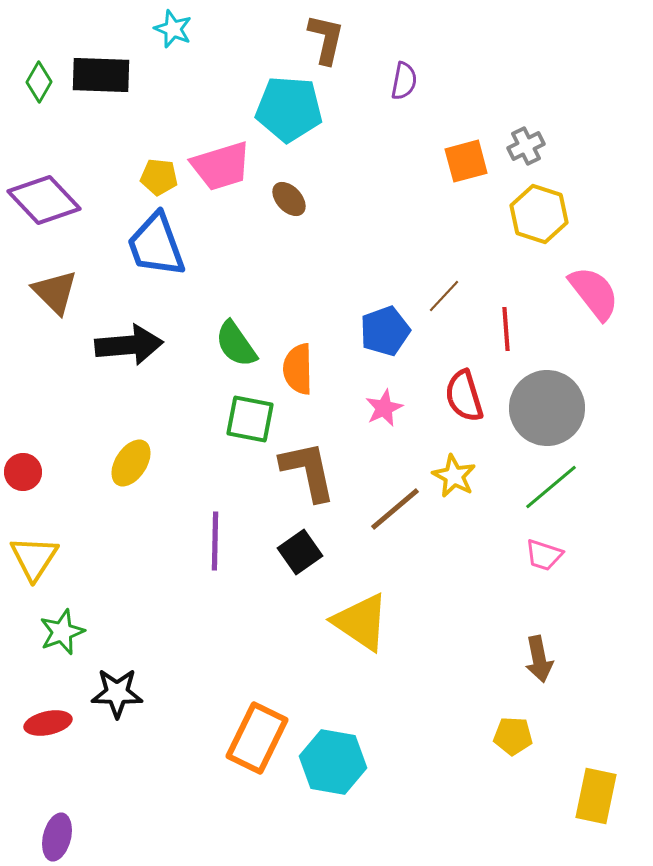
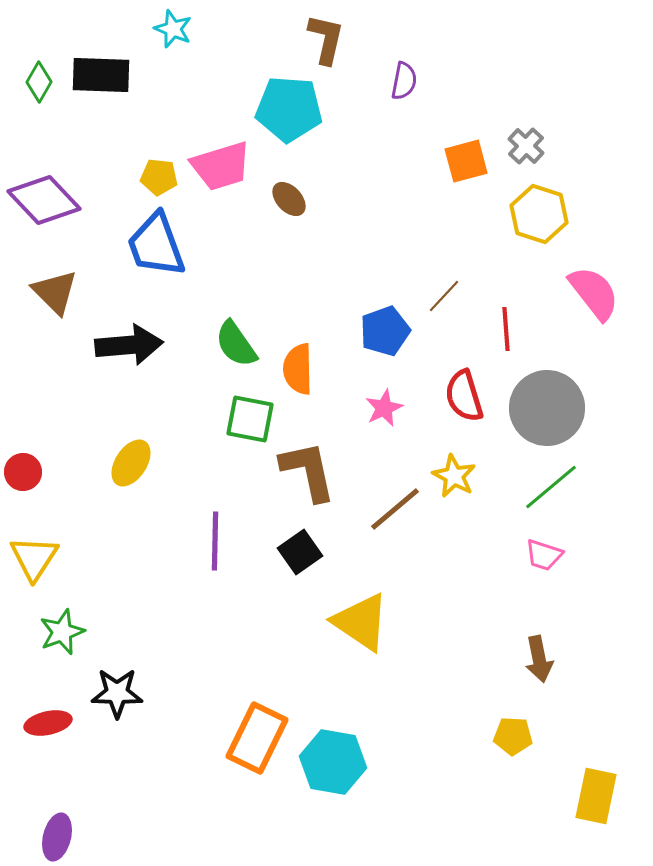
gray cross at (526, 146): rotated 21 degrees counterclockwise
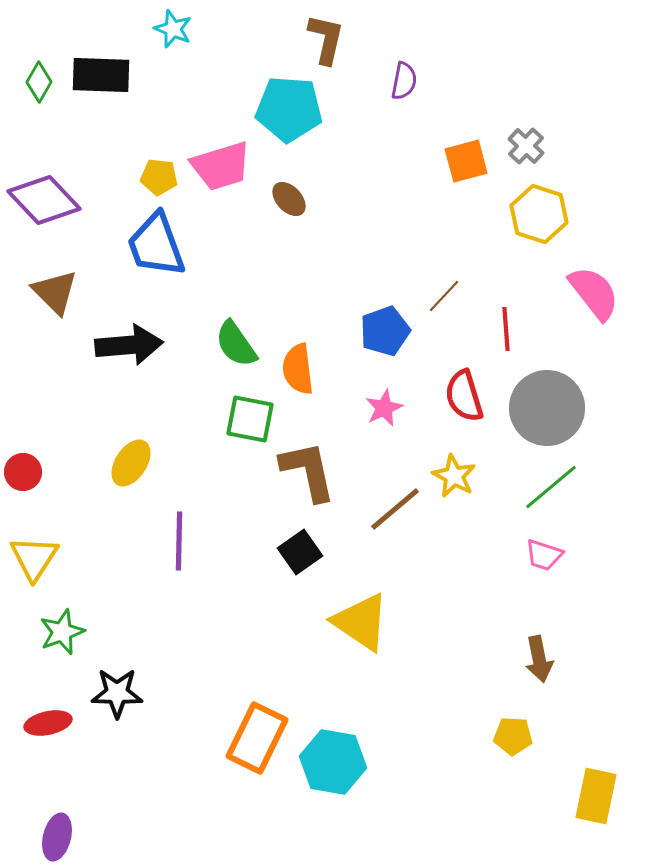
orange semicircle at (298, 369): rotated 6 degrees counterclockwise
purple line at (215, 541): moved 36 px left
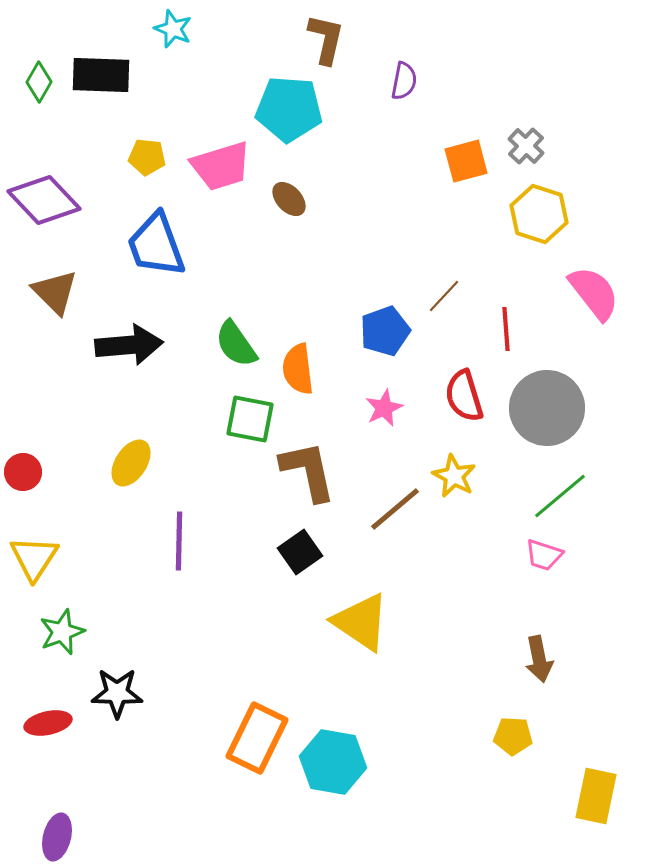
yellow pentagon at (159, 177): moved 12 px left, 20 px up
green line at (551, 487): moved 9 px right, 9 px down
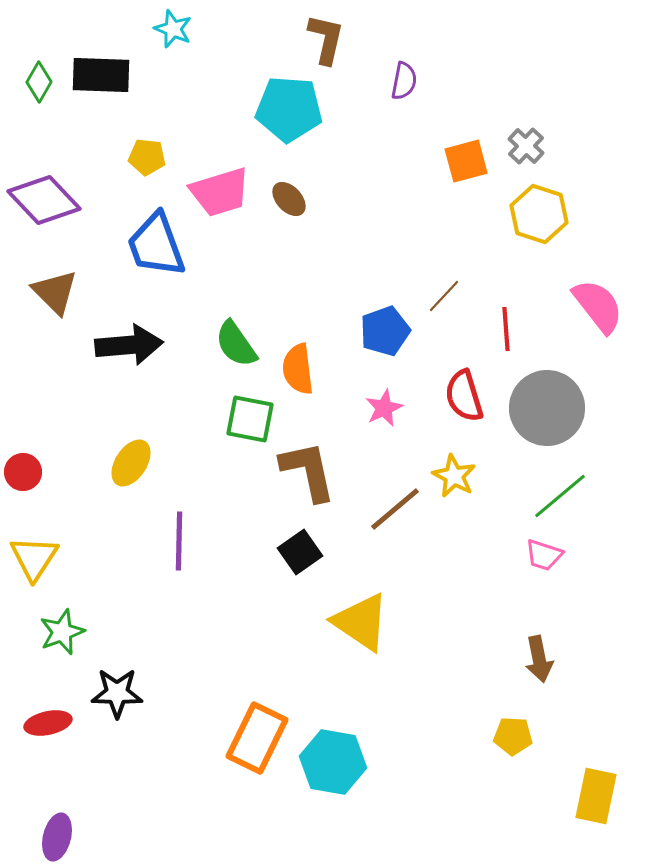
pink trapezoid at (221, 166): moved 1 px left, 26 px down
pink semicircle at (594, 293): moved 4 px right, 13 px down
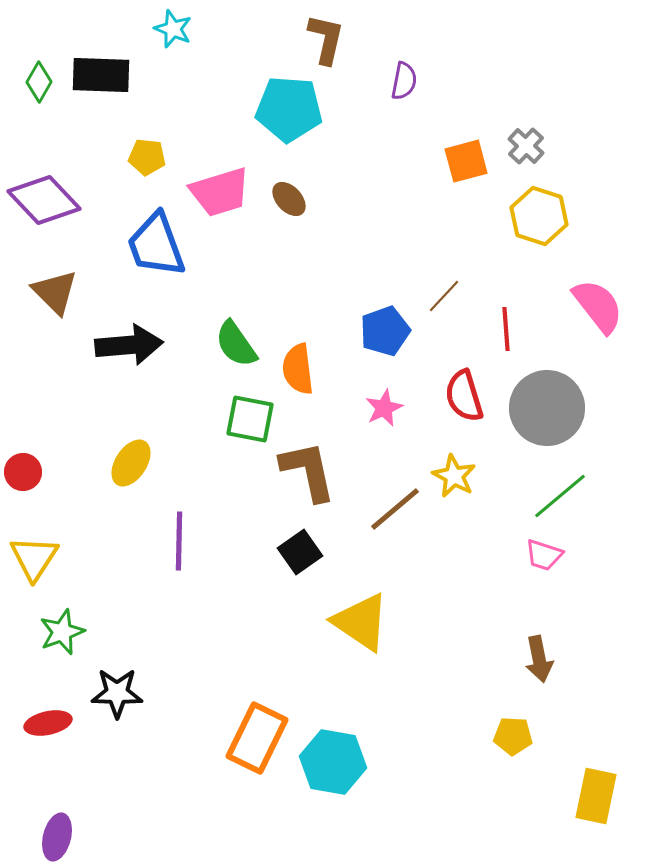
yellow hexagon at (539, 214): moved 2 px down
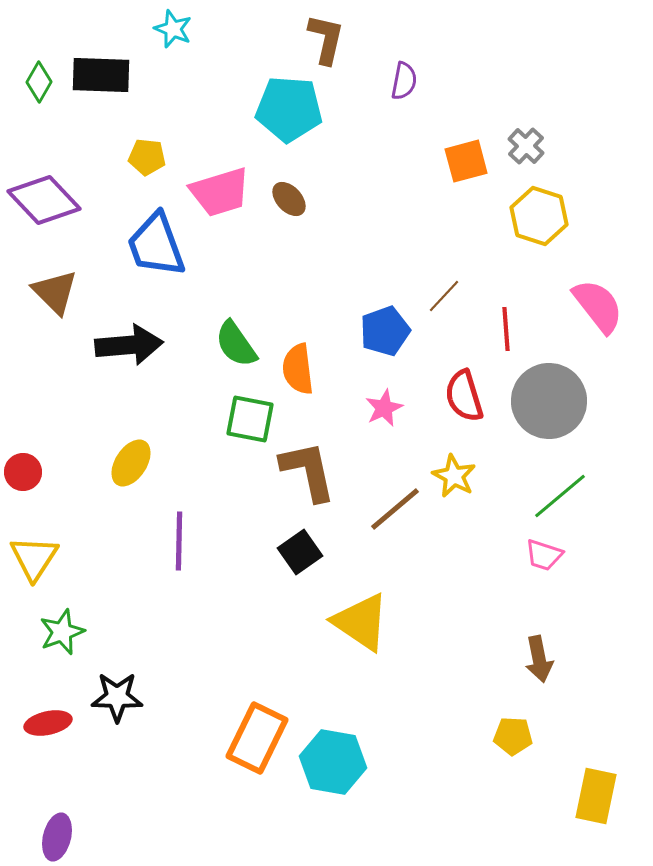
gray circle at (547, 408): moved 2 px right, 7 px up
black star at (117, 693): moved 4 px down
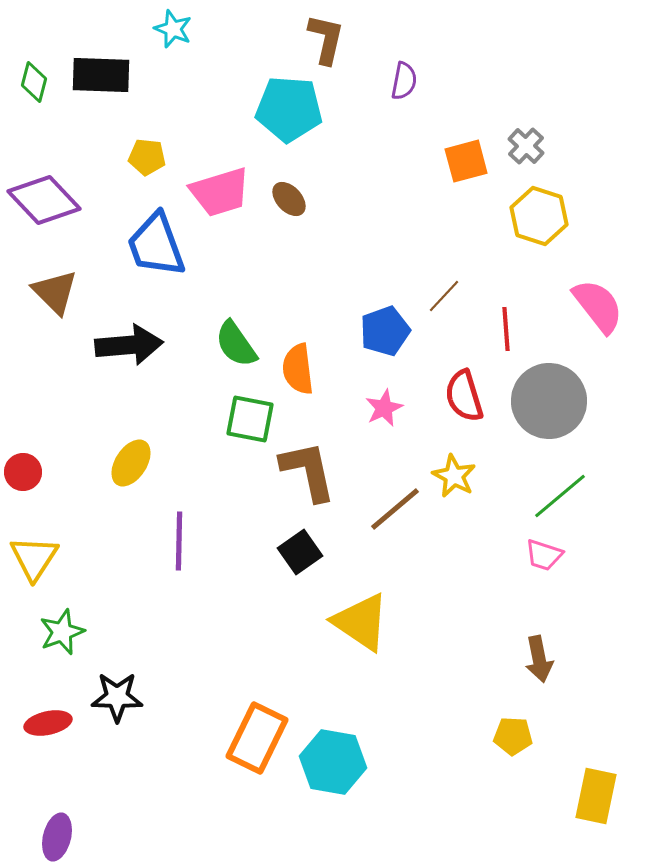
green diamond at (39, 82): moved 5 px left; rotated 15 degrees counterclockwise
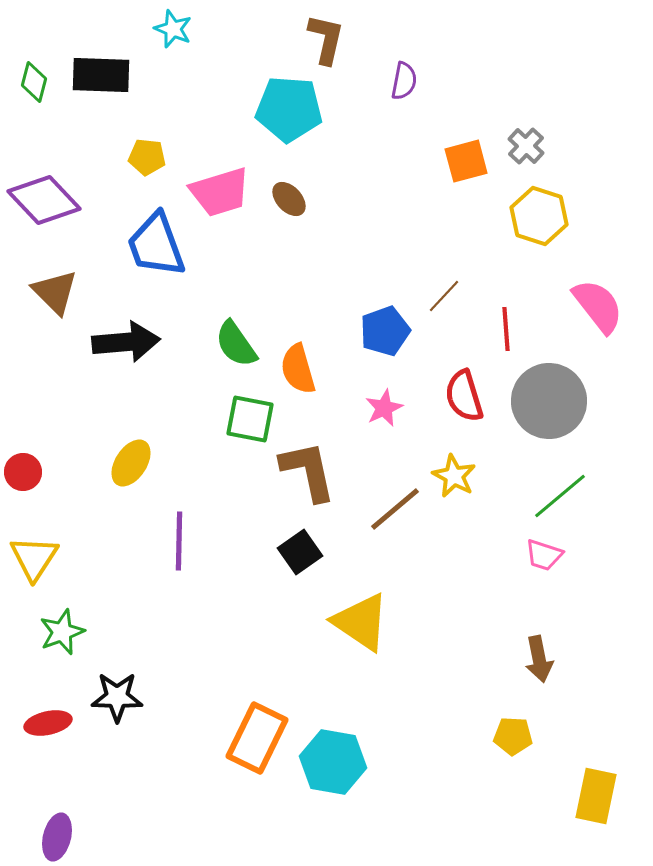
black arrow at (129, 345): moved 3 px left, 3 px up
orange semicircle at (298, 369): rotated 9 degrees counterclockwise
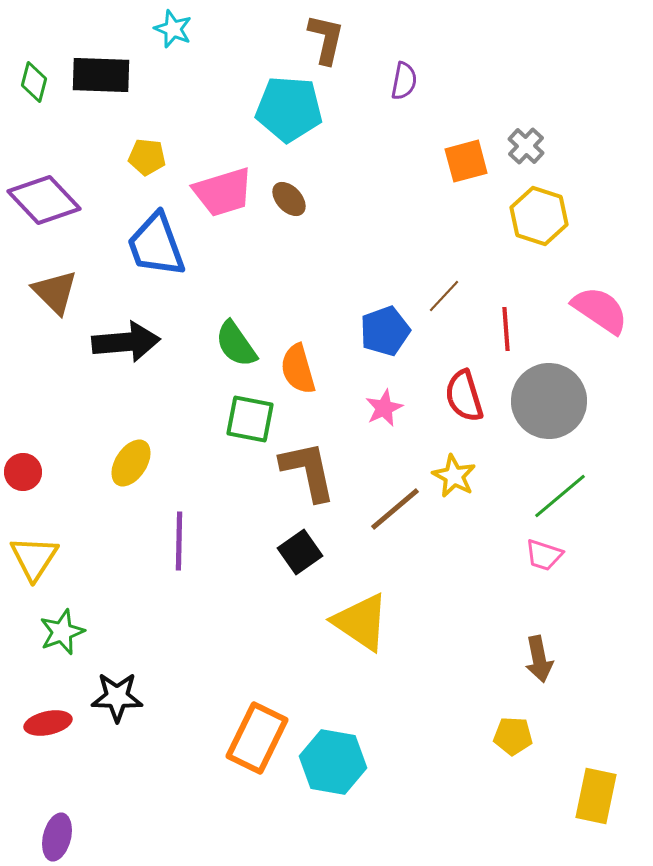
pink trapezoid at (220, 192): moved 3 px right
pink semicircle at (598, 306): moved 2 px right, 4 px down; rotated 18 degrees counterclockwise
